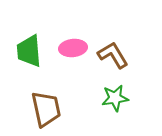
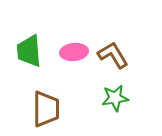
pink ellipse: moved 1 px right, 4 px down
brown trapezoid: rotated 12 degrees clockwise
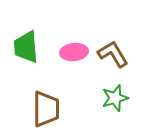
green trapezoid: moved 3 px left, 4 px up
brown L-shape: moved 1 px up
green star: rotated 8 degrees counterclockwise
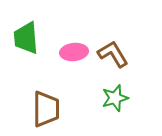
green trapezoid: moved 9 px up
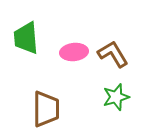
green star: moved 1 px right, 1 px up
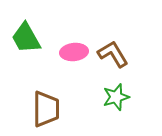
green trapezoid: rotated 24 degrees counterclockwise
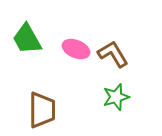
green trapezoid: moved 1 px right, 1 px down
pink ellipse: moved 2 px right, 3 px up; rotated 28 degrees clockwise
brown trapezoid: moved 4 px left, 1 px down
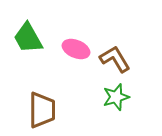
green trapezoid: moved 1 px right, 1 px up
brown L-shape: moved 2 px right, 5 px down
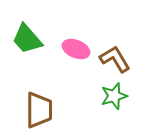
green trapezoid: moved 1 px left, 1 px down; rotated 12 degrees counterclockwise
green star: moved 2 px left, 1 px up
brown trapezoid: moved 3 px left
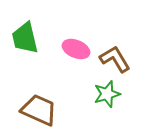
green trapezoid: moved 2 px left, 1 px up; rotated 28 degrees clockwise
green star: moved 7 px left, 2 px up
brown trapezoid: rotated 66 degrees counterclockwise
